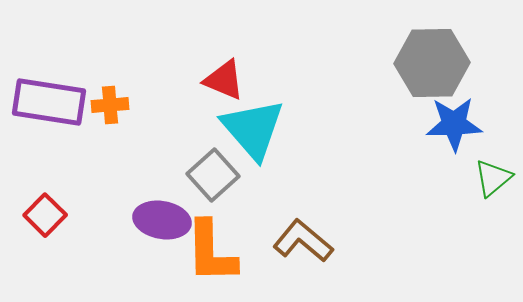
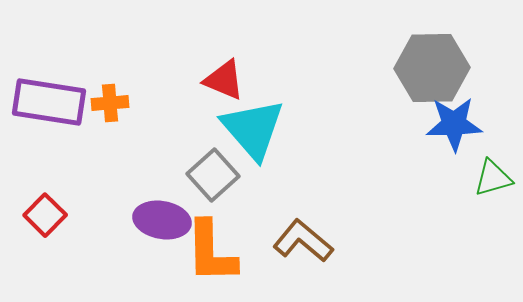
gray hexagon: moved 5 px down
orange cross: moved 2 px up
green triangle: rotated 24 degrees clockwise
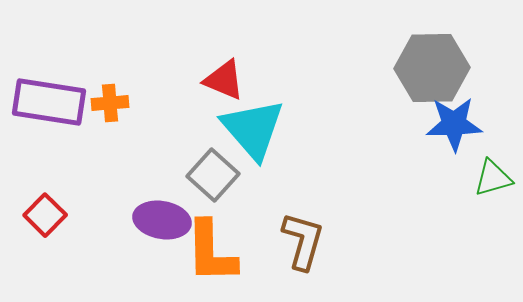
gray square: rotated 6 degrees counterclockwise
brown L-shape: rotated 66 degrees clockwise
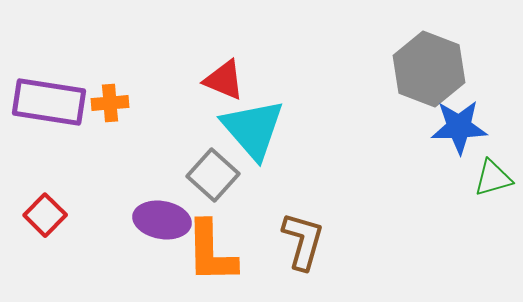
gray hexagon: moved 3 px left, 1 px down; rotated 22 degrees clockwise
blue star: moved 5 px right, 3 px down
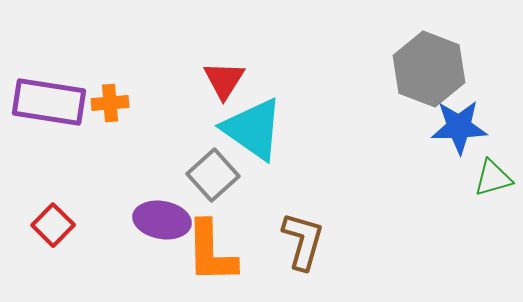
red triangle: rotated 39 degrees clockwise
cyan triangle: rotated 14 degrees counterclockwise
gray square: rotated 6 degrees clockwise
red square: moved 8 px right, 10 px down
